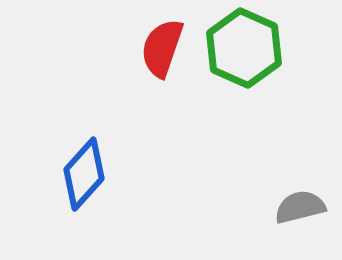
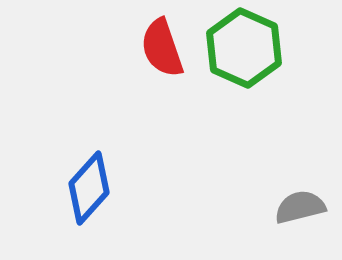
red semicircle: rotated 38 degrees counterclockwise
blue diamond: moved 5 px right, 14 px down
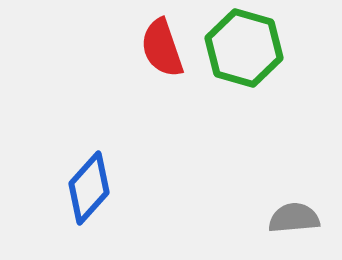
green hexagon: rotated 8 degrees counterclockwise
gray semicircle: moved 6 px left, 11 px down; rotated 9 degrees clockwise
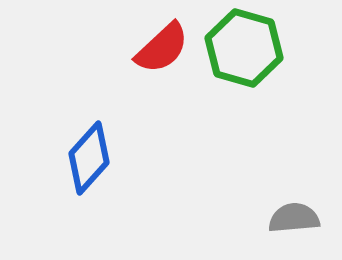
red semicircle: rotated 114 degrees counterclockwise
blue diamond: moved 30 px up
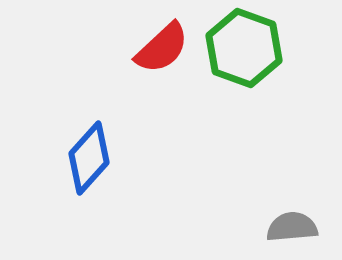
green hexagon: rotated 4 degrees clockwise
gray semicircle: moved 2 px left, 9 px down
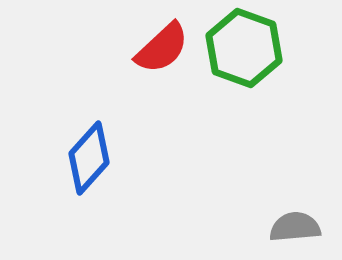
gray semicircle: moved 3 px right
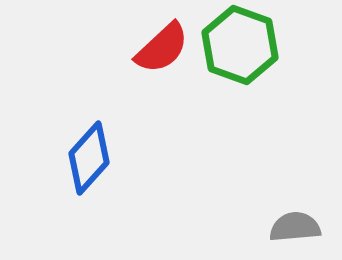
green hexagon: moved 4 px left, 3 px up
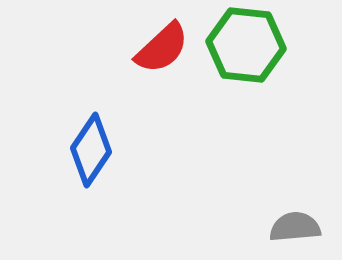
green hexagon: moved 6 px right; rotated 14 degrees counterclockwise
blue diamond: moved 2 px right, 8 px up; rotated 8 degrees counterclockwise
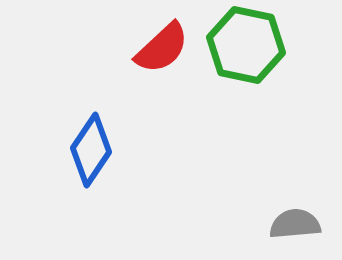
green hexagon: rotated 6 degrees clockwise
gray semicircle: moved 3 px up
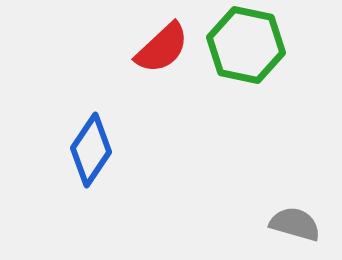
gray semicircle: rotated 21 degrees clockwise
